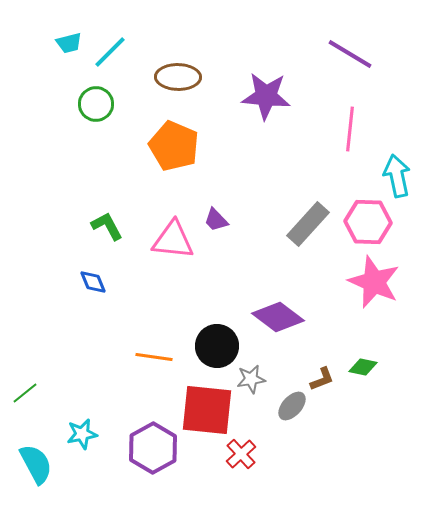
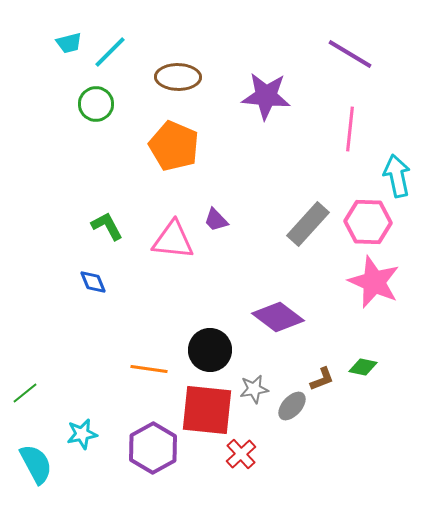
black circle: moved 7 px left, 4 px down
orange line: moved 5 px left, 12 px down
gray star: moved 3 px right, 10 px down
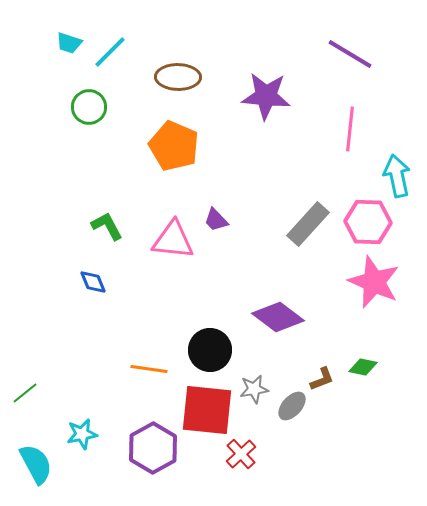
cyan trapezoid: rotated 32 degrees clockwise
green circle: moved 7 px left, 3 px down
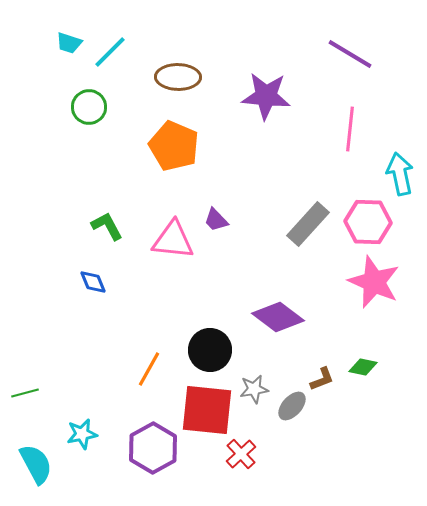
cyan arrow: moved 3 px right, 2 px up
orange line: rotated 69 degrees counterclockwise
green line: rotated 24 degrees clockwise
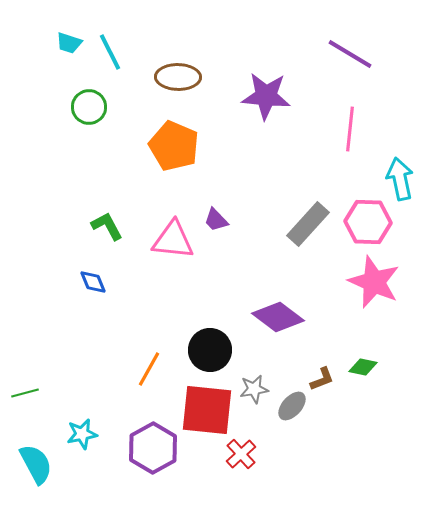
cyan line: rotated 72 degrees counterclockwise
cyan arrow: moved 5 px down
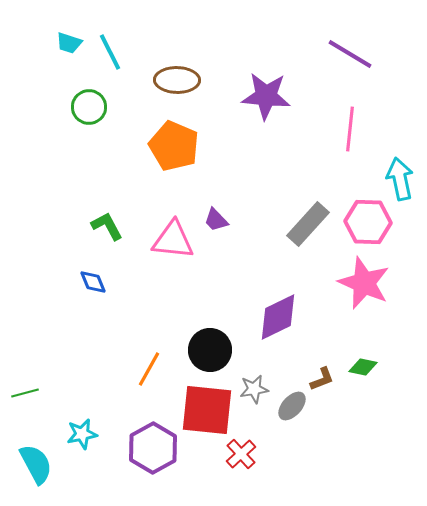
brown ellipse: moved 1 px left, 3 px down
pink star: moved 10 px left, 1 px down
purple diamond: rotated 63 degrees counterclockwise
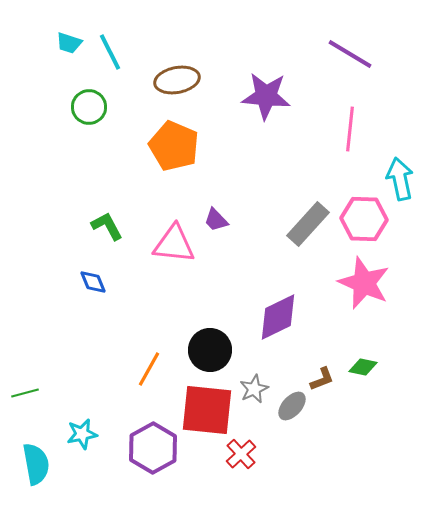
brown ellipse: rotated 12 degrees counterclockwise
pink hexagon: moved 4 px left, 3 px up
pink triangle: moved 1 px right, 4 px down
gray star: rotated 16 degrees counterclockwise
cyan semicircle: rotated 18 degrees clockwise
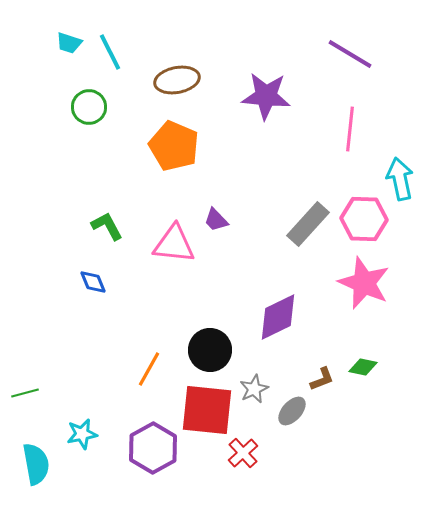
gray ellipse: moved 5 px down
red cross: moved 2 px right, 1 px up
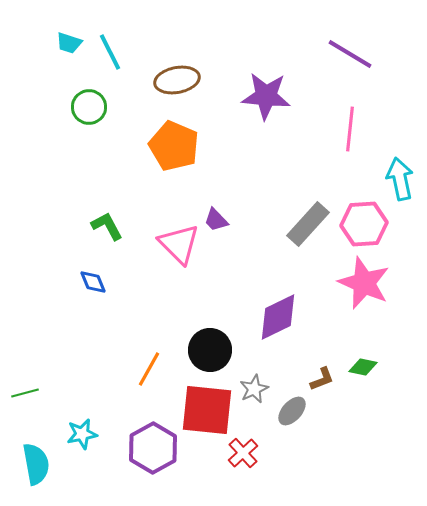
pink hexagon: moved 5 px down; rotated 6 degrees counterclockwise
pink triangle: moved 5 px right; rotated 39 degrees clockwise
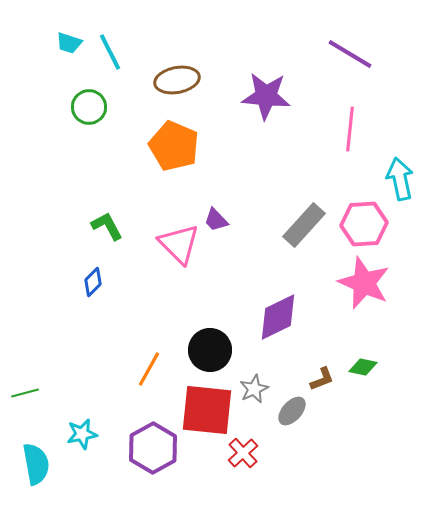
gray rectangle: moved 4 px left, 1 px down
blue diamond: rotated 68 degrees clockwise
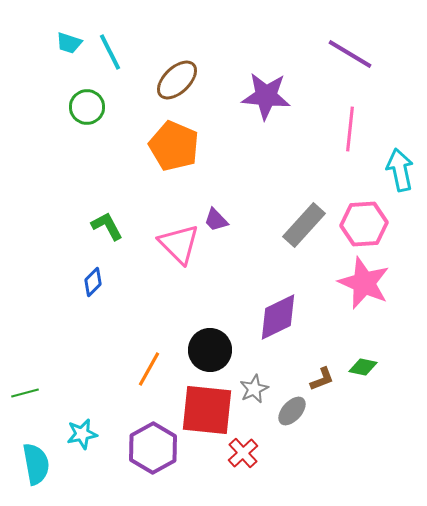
brown ellipse: rotated 33 degrees counterclockwise
green circle: moved 2 px left
cyan arrow: moved 9 px up
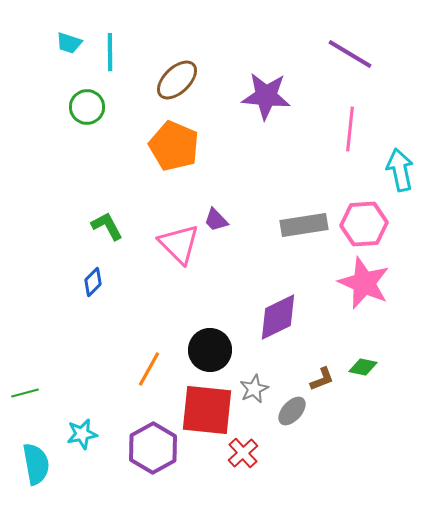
cyan line: rotated 27 degrees clockwise
gray rectangle: rotated 39 degrees clockwise
